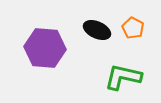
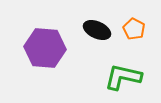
orange pentagon: moved 1 px right, 1 px down
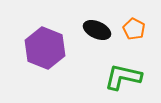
purple hexagon: rotated 18 degrees clockwise
